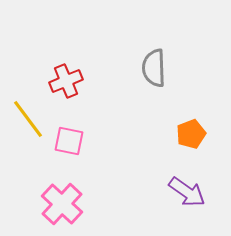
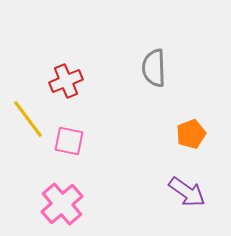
pink cross: rotated 6 degrees clockwise
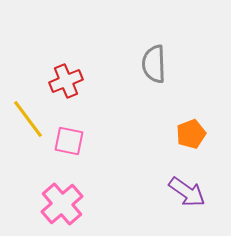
gray semicircle: moved 4 px up
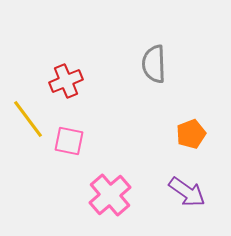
pink cross: moved 48 px right, 9 px up
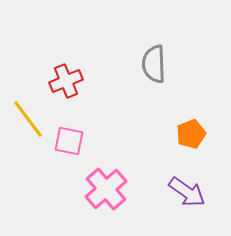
pink cross: moved 4 px left, 6 px up
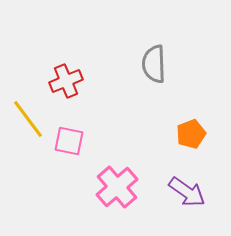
pink cross: moved 11 px right, 2 px up
